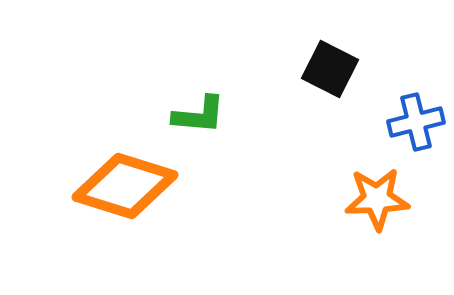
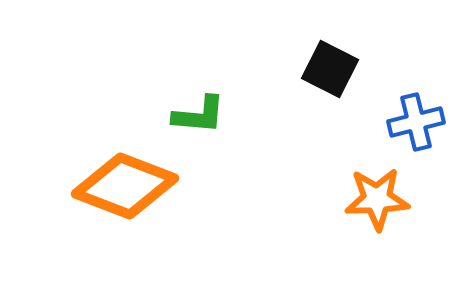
orange diamond: rotated 4 degrees clockwise
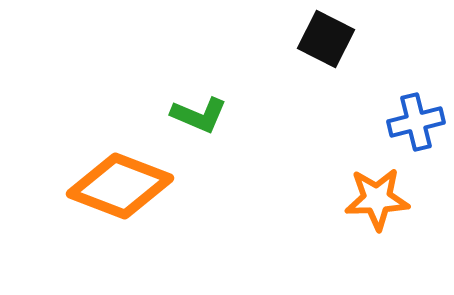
black square: moved 4 px left, 30 px up
green L-shape: rotated 18 degrees clockwise
orange diamond: moved 5 px left
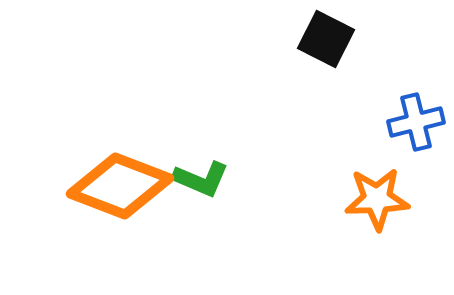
green L-shape: moved 2 px right, 64 px down
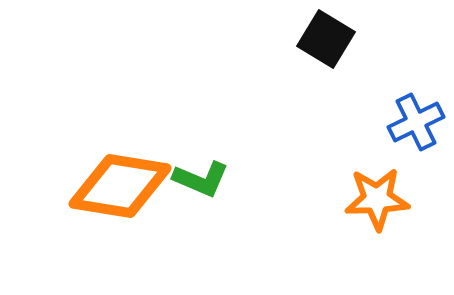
black square: rotated 4 degrees clockwise
blue cross: rotated 12 degrees counterclockwise
orange diamond: rotated 12 degrees counterclockwise
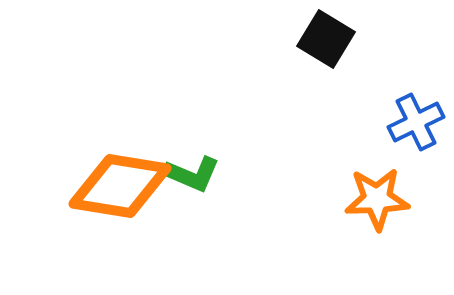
green L-shape: moved 9 px left, 5 px up
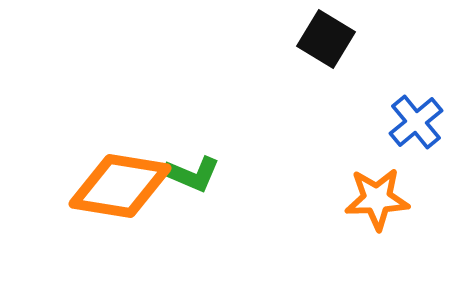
blue cross: rotated 14 degrees counterclockwise
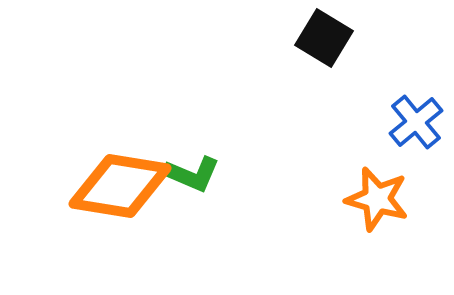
black square: moved 2 px left, 1 px up
orange star: rotated 18 degrees clockwise
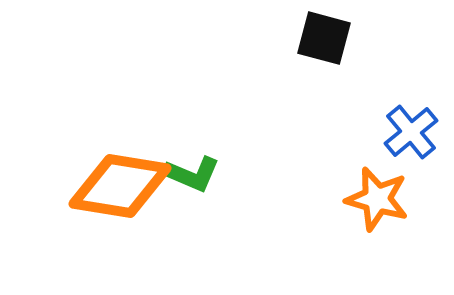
black square: rotated 16 degrees counterclockwise
blue cross: moved 5 px left, 10 px down
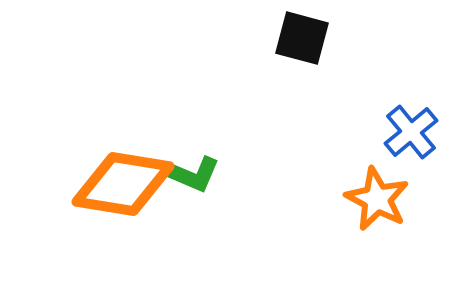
black square: moved 22 px left
orange diamond: moved 3 px right, 2 px up
orange star: rotated 12 degrees clockwise
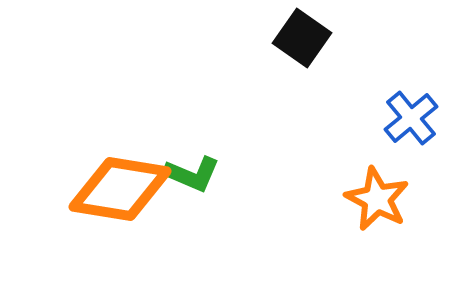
black square: rotated 20 degrees clockwise
blue cross: moved 14 px up
orange diamond: moved 3 px left, 5 px down
